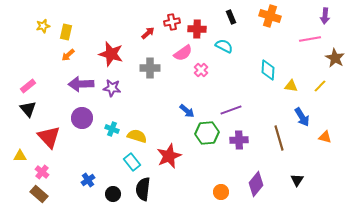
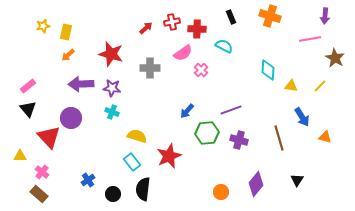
red arrow at (148, 33): moved 2 px left, 5 px up
blue arrow at (187, 111): rotated 91 degrees clockwise
purple circle at (82, 118): moved 11 px left
cyan cross at (112, 129): moved 17 px up
purple cross at (239, 140): rotated 18 degrees clockwise
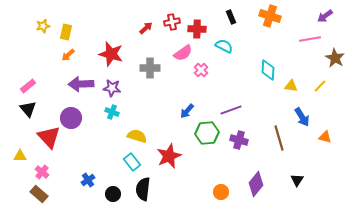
purple arrow at (325, 16): rotated 49 degrees clockwise
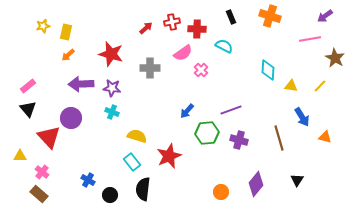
blue cross at (88, 180): rotated 24 degrees counterclockwise
black circle at (113, 194): moved 3 px left, 1 px down
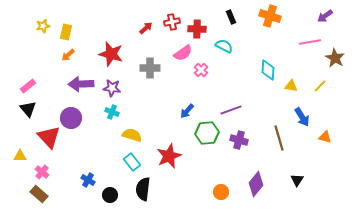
pink line at (310, 39): moved 3 px down
yellow semicircle at (137, 136): moved 5 px left, 1 px up
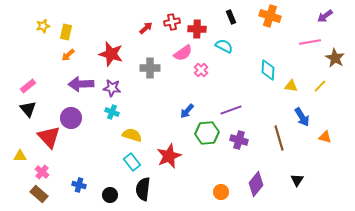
blue cross at (88, 180): moved 9 px left, 5 px down; rotated 16 degrees counterclockwise
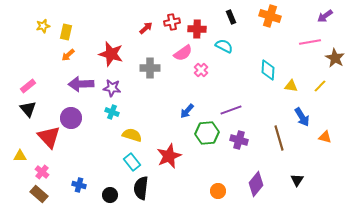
black semicircle at (143, 189): moved 2 px left, 1 px up
orange circle at (221, 192): moved 3 px left, 1 px up
